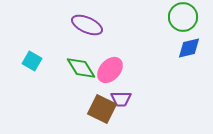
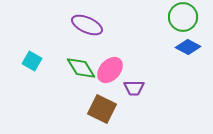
blue diamond: moved 1 px left, 1 px up; rotated 40 degrees clockwise
purple trapezoid: moved 13 px right, 11 px up
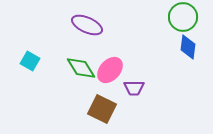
blue diamond: rotated 70 degrees clockwise
cyan square: moved 2 px left
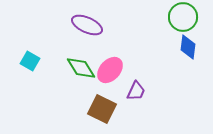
purple trapezoid: moved 2 px right, 3 px down; rotated 65 degrees counterclockwise
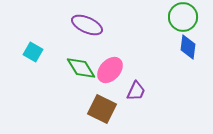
cyan square: moved 3 px right, 9 px up
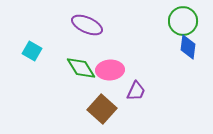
green circle: moved 4 px down
cyan square: moved 1 px left, 1 px up
pink ellipse: rotated 44 degrees clockwise
brown square: rotated 16 degrees clockwise
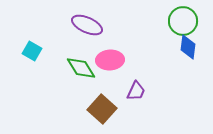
pink ellipse: moved 10 px up
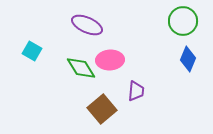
blue diamond: moved 12 px down; rotated 15 degrees clockwise
purple trapezoid: rotated 20 degrees counterclockwise
brown square: rotated 8 degrees clockwise
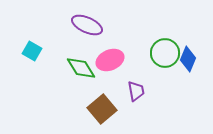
green circle: moved 18 px left, 32 px down
pink ellipse: rotated 20 degrees counterclockwise
purple trapezoid: rotated 15 degrees counterclockwise
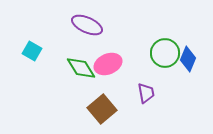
pink ellipse: moved 2 px left, 4 px down
purple trapezoid: moved 10 px right, 2 px down
